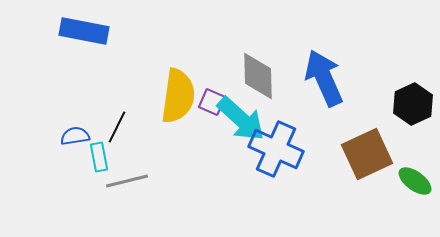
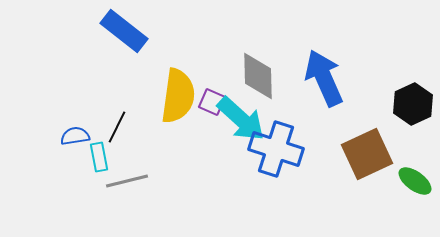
blue rectangle: moved 40 px right; rotated 27 degrees clockwise
blue cross: rotated 6 degrees counterclockwise
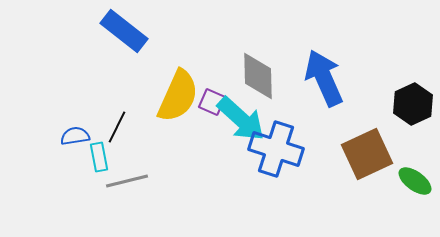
yellow semicircle: rotated 16 degrees clockwise
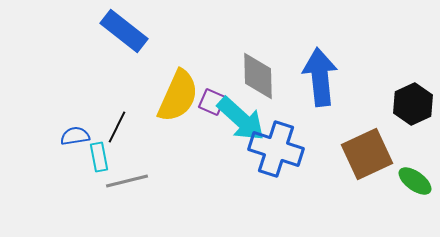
blue arrow: moved 4 px left, 1 px up; rotated 18 degrees clockwise
